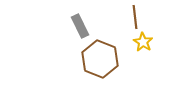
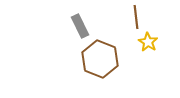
brown line: moved 1 px right
yellow star: moved 5 px right
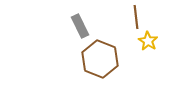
yellow star: moved 1 px up
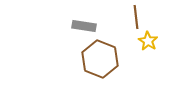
gray rectangle: moved 4 px right; rotated 55 degrees counterclockwise
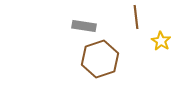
yellow star: moved 13 px right
brown hexagon: rotated 21 degrees clockwise
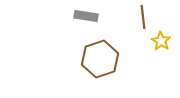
brown line: moved 7 px right
gray rectangle: moved 2 px right, 10 px up
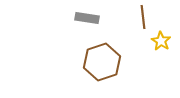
gray rectangle: moved 1 px right, 2 px down
brown hexagon: moved 2 px right, 3 px down
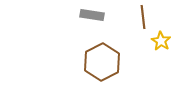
gray rectangle: moved 5 px right, 3 px up
brown hexagon: rotated 9 degrees counterclockwise
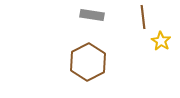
brown hexagon: moved 14 px left
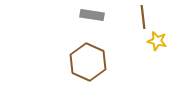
yellow star: moved 4 px left; rotated 18 degrees counterclockwise
brown hexagon: rotated 9 degrees counterclockwise
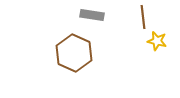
brown hexagon: moved 14 px left, 9 px up
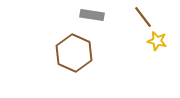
brown line: rotated 30 degrees counterclockwise
